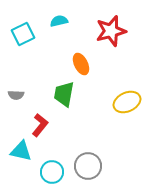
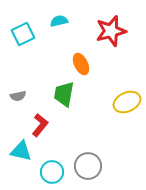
gray semicircle: moved 2 px right, 1 px down; rotated 14 degrees counterclockwise
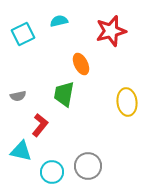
yellow ellipse: rotated 72 degrees counterclockwise
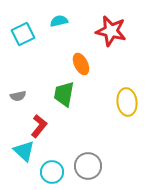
red star: rotated 28 degrees clockwise
red L-shape: moved 1 px left, 1 px down
cyan triangle: moved 3 px right; rotated 30 degrees clockwise
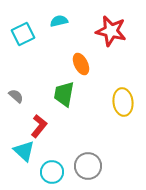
gray semicircle: moved 2 px left; rotated 126 degrees counterclockwise
yellow ellipse: moved 4 px left
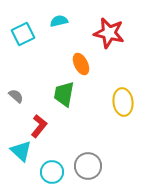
red star: moved 2 px left, 2 px down
cyan triangle: moved 3 px left
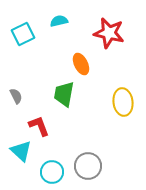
gray semicircle: rotated 21 degrees clockwise
red L-shape: rotated 60 degrees counterclockwise
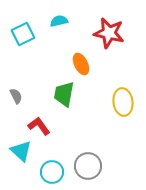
red L-shape: rotated 15 degrees counterclockwise
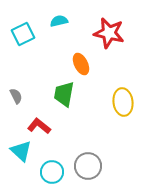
red L-shape: rotated 15 degrees counterclockwise
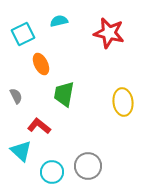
orange ellipse: moved 40 px left
